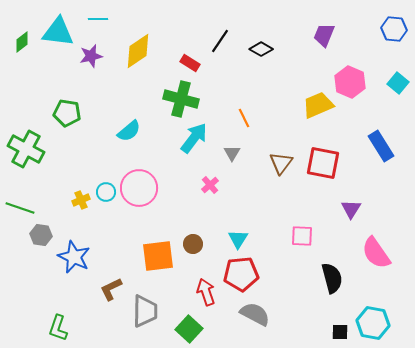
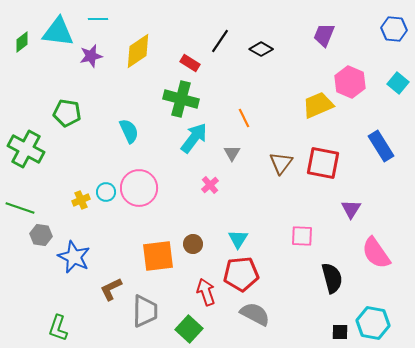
cyan semicircle at (129, 131): rotated 75 degrees counterclockwise
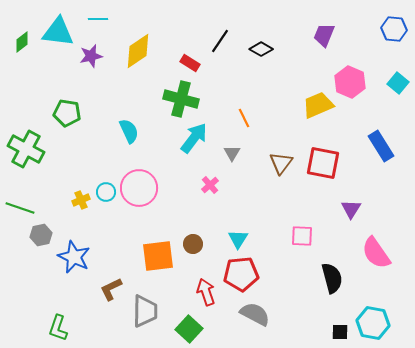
gray hexagon at (41, 235): rotated 20 degrees counterclockwise
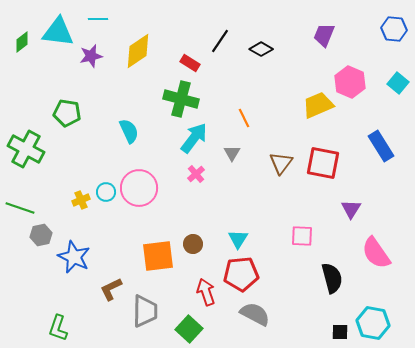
pink cross at (210, 185): moved 14 px left, 11 px up
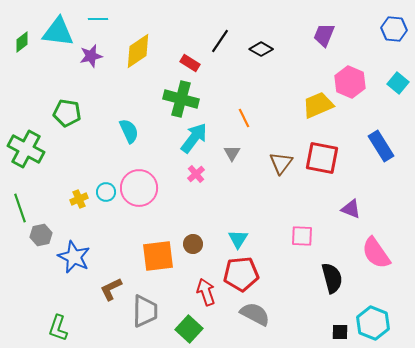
red square at (323, 163): moved 1 px left, 5 px up
yellow cross at (81, 200): moved 2 px left, 1 px up
green line at (20, 208): rotated 52 degrees clockwise
purple triangle at (351, 209): rotated 40 degrees counterclockwise
cyan hexagon at (373, 323): rotated 12 degrees clockwise
